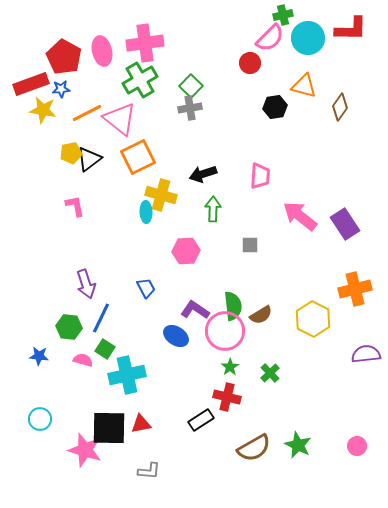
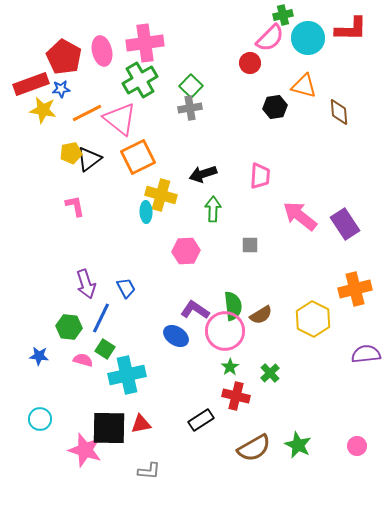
brown diamond at (340, 107): moved 1 px left, 5 px down; rotated 40 degrees counterclockwise
blue trapezoid at (146, 288): moved 20 px left
red cross at (227, 397): moved 9 px right, 1 px up
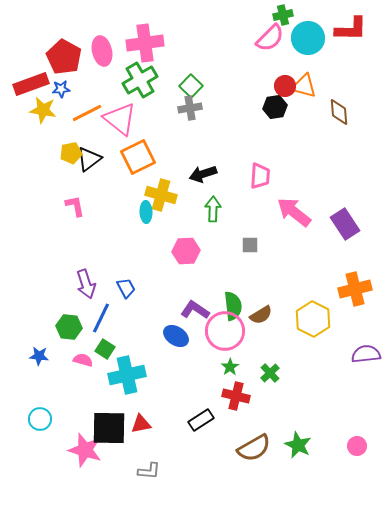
red circle at (250, 63): moved 35 px right, 23 px down
pink arrow at (300, 216): moved 6 px left, 4 px up
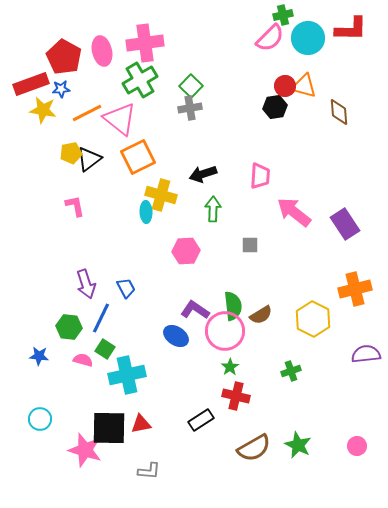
green cross at (270, 373): moved 21 px right, 2 px up; rotated 24 degrees clockwise
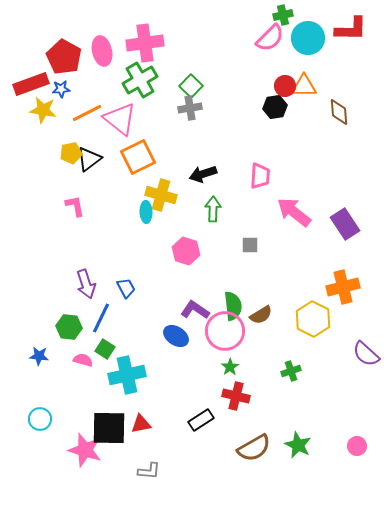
orange triangle at (304, 86): rotated 16 degrees counterclockwise
pink hexagon at (186, 251): rotated 20 degrees clockwise
orange cross at (355, 289): moved 12 px left, 2 px up
purple semicircle at (366, 354): rotated 132 degrees counterclockwise
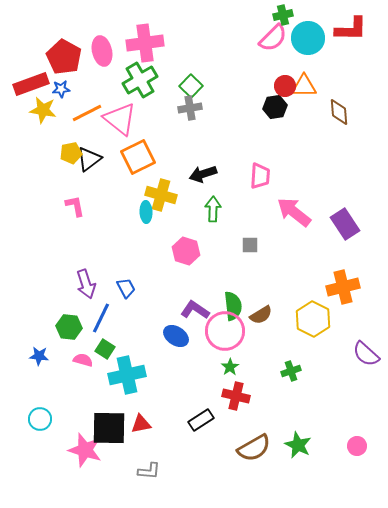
pink semicircle at (270, 38): moved 3 px right
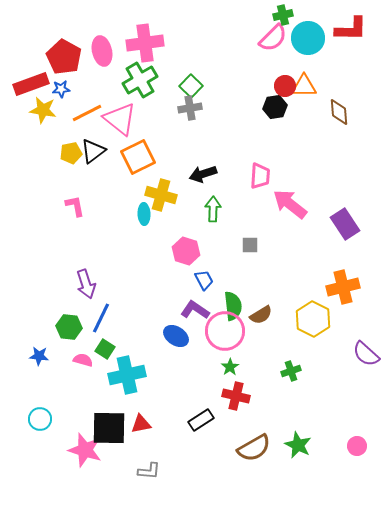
black triangle at (89, 159): moved 4 px right, 8 px up
cyan ellipse at (146, 212): moved 2 px left, 2 px down
pink arrow at (294, 212): moved 4 px left, 8 px up
blue trapezoid at (126, 288): moved 78 px right, 8 px up
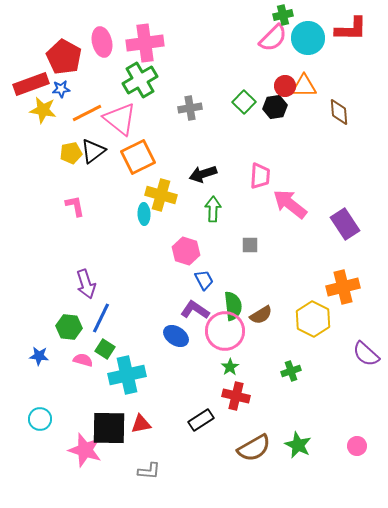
pink ellipse at (102, 51): moved 9 px up
green square at (191, 86): moved 53 px right, 16 px down
